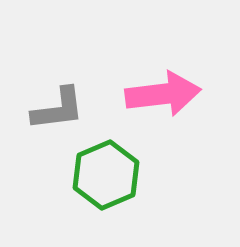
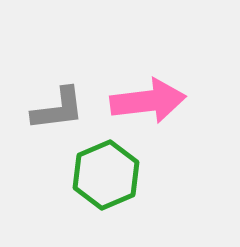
pink arrow: moved 15 px left, 7 px down
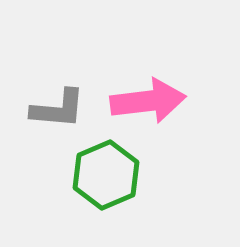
gray L-shape: rotated 12 degrees clockwise
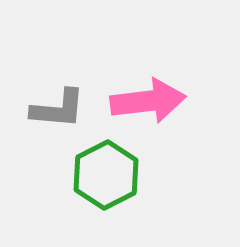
green hexagon: rotated 4 degrees counterclockwise
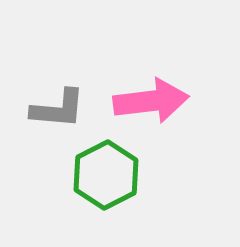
pink arrow: moved 3 px right
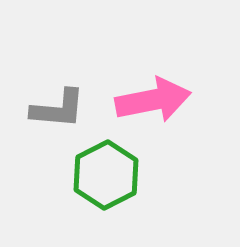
pink arrow: moved 2 px right, 1 px up; rotated 4 degrees counterclockwise
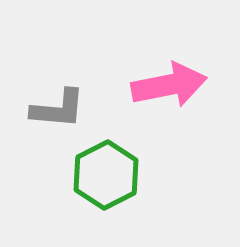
pink arrow: moved 16 px right, 15 px up
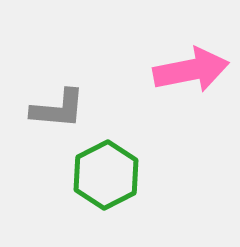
pink arrow: moved 22 px right, 15 px up
